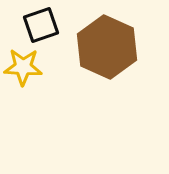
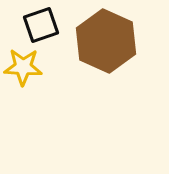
brown hexagon: moved 1 px left, 6 px up
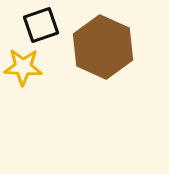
brown hexagon: moved 3 px left, 6 px down
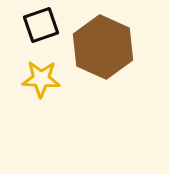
yellow star: moved 18 px right, 12 px down
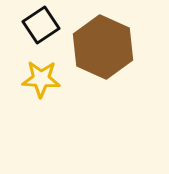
black square: rotated 15 degrees counterclockwise
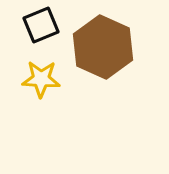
black square: rotated 12 degrees clockwise
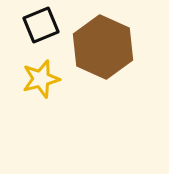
yellow star: rotated 18 degrees counterclockwise
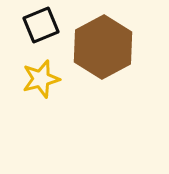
brown hexagon: rotated 8 degrees clockwise
